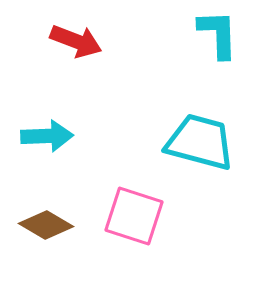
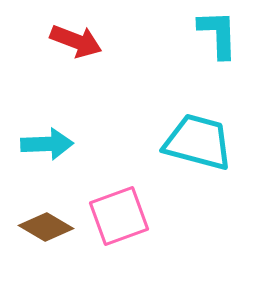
cyan arrow: moved 8 px down
cyan trapezoid: moved 2 px left
pink square: moved 15 px left; rotated 38 degrees counterclockwise
brown diamond: moved 2 px down
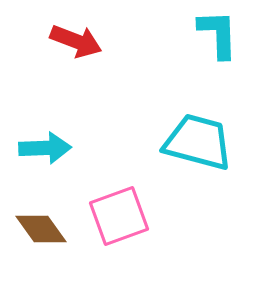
cyan arrow: moved 2 px left, 4 px down
brown diamond: moved 5 px left, 2 px down; rotated 24 degrees clockwise
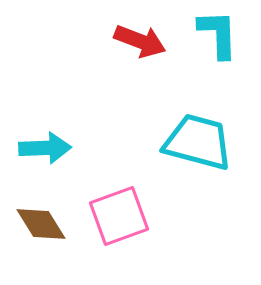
red arrow: moved 64 px right
brown diamond: moved 5 px up; rotated 4 degrees clockwise
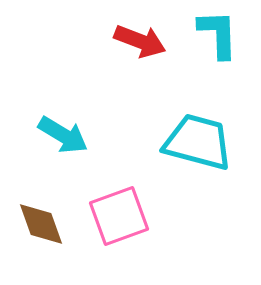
cyan arrow: moved 18 px right, 13 px up; rotated 33 degrees clockwise
brown diamond: rotated 12 degrees clockwise
